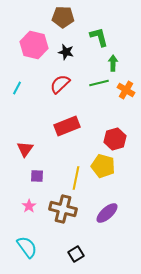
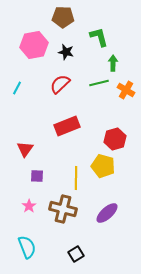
pink hexagon: rotated 24 degrees counterclockwise
yellow line: rotated 10 degrees counterclockwise
cyan semicircle: rotated 15 degrees clockwise
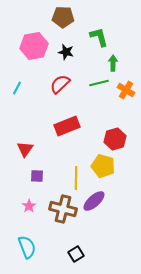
pink hexagon: moved 1 px down
purple ellipse: moved 13 px left, 12 px up
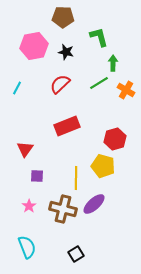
green line: rotated 18 degrees counterclockwise
purple ellipse: moved 3 px down
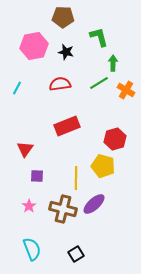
red semicircle: rotated 35 degrees clockwise
cyan semicircle: moved 5 px right, 2 px down
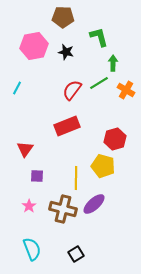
red semicircle: moved 12 px right, 6 px down; rotated 45 degrees counterclockwise
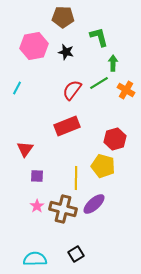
pink star: moved 8 px right
cyan semicircle: moved 3 px right, 10 px down; rotated 70 degrees counterclockwise
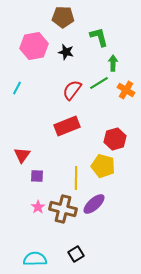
red triangle: moved 3 px left, 6 px down
pink star: moved 1 px right, 1 px down
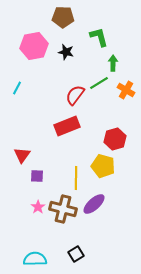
red semicircle: moved 3 px right, 5 px down
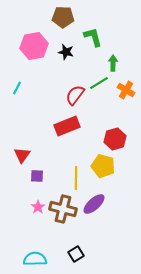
green L-shape: moved 6 px left
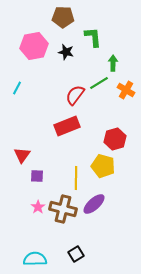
green L-shape: rotated 10 degrees clockwise
